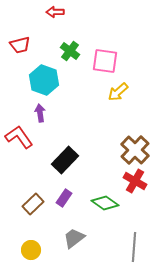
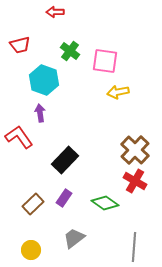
yellow arrow: rotated 30 degrees clockwise
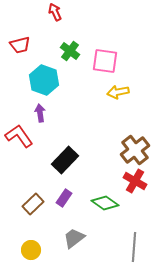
red arrow: rotated 66 degrees clockwise
red L-shape: moved 1 px up
brown cross: rotated 8 degrees clockwise
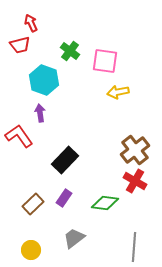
red arrow: moved 24 px left, 11 px down
green diamond: rotated 28 degrees counterclockwise
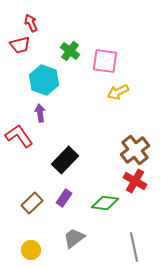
yellow arrow: rotated 15 degrees counterclockwise
brown rectangle: moved 1 px left, 1 px up
gray line: rotated 16 degrees counterclockwise
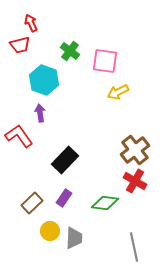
gray trapezoid: rotated 130 degrees clockwise
yellow circle: moved 19 px right, 19 px up
